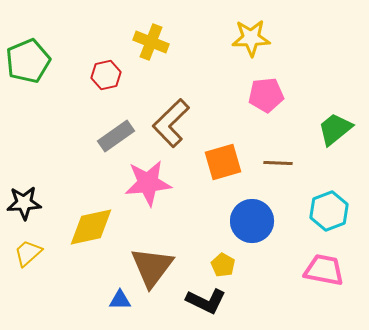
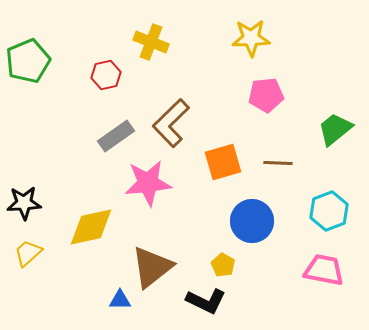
brown triangle: rotated 15 degrees clockwise
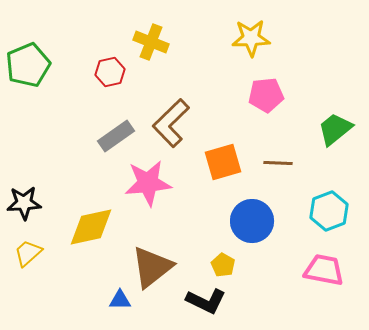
green pentagon: moved 4 px down
red hexagon: moved 4 px right, 3 px up
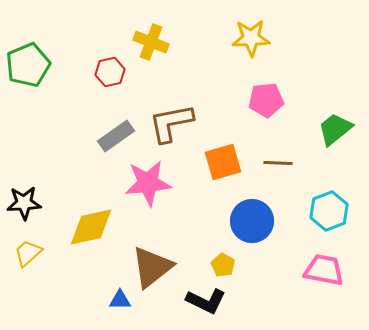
pink pentagon: moved 5 px down
brown L-shape: rotated 33 degrees clockwise
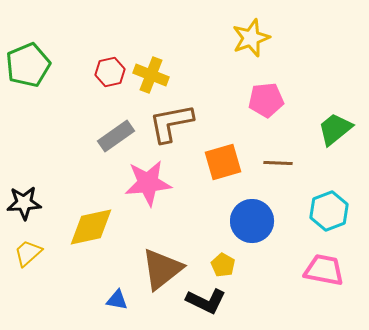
yellow star: rotated 18 degrees counterclockwise
yellow cross: moved 33 px down
brown triangle: moved 10 px right, 2 px down
blue triangle: moved 3 px left; rotated 10 degrees clockwise
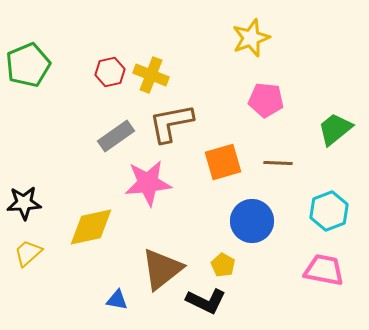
pink pentagon: rotated 12 degrees clockwise
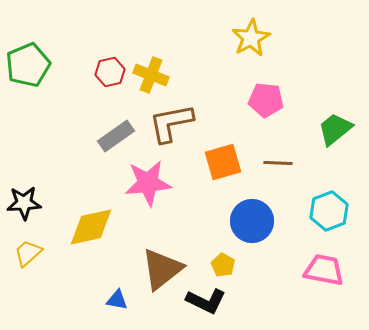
yellow star: rotated 9 degrees counterclockwise
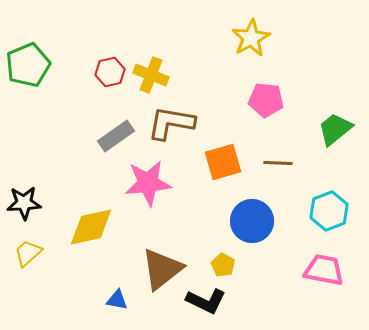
brown L-shape: rotated 21 degrees clockwise
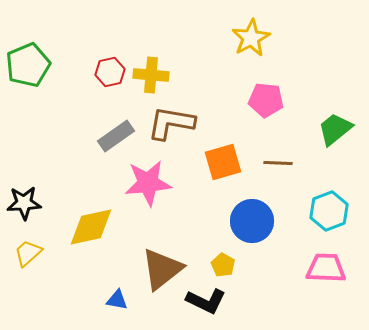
yellow cross: rotated 16 degrees counterclockwise
pink trapezoid: moved 2 px right, 2 px up; rotated 9 degrees counterclockwise
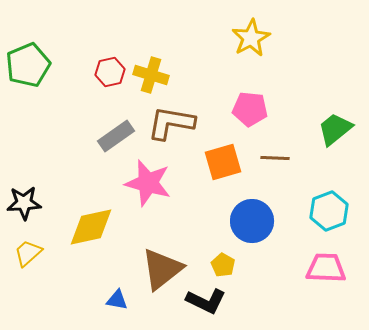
yellow cross: rotated 12 degrees clockwise
pink pentagon: moved 16 px left, 9 px down
brown line: moved 3 px left, 5 px up
pink star: rotated 21 degrees clockwise
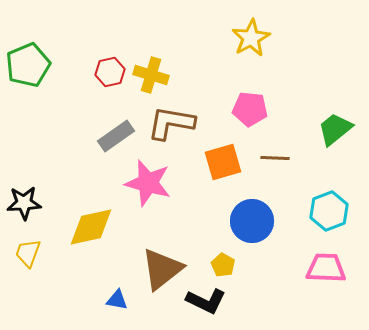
yellow trapezoid: rotated 28 degrees counterclockwise
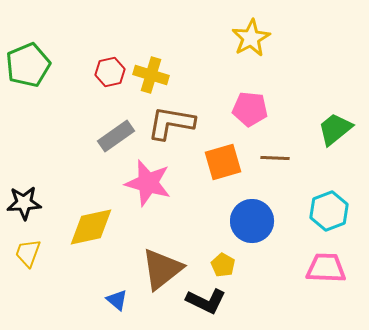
blue triangle: rotated 30 degrees clockwise
